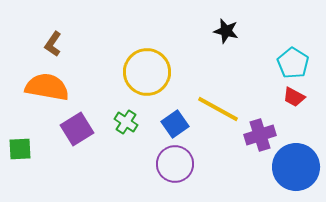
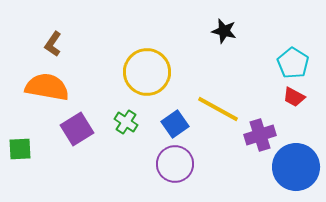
black star: moved 2 px left
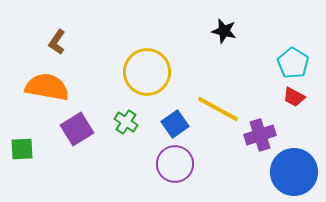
brown L-shape: moved 4 px right, 2 px up
green square: moved 2 px right
blue circle: moved 2 px left, 5 px down
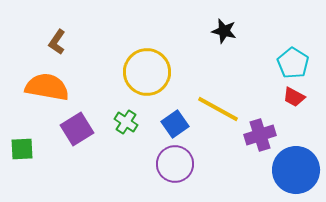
blue circle: moved 2 px right, 2 px up
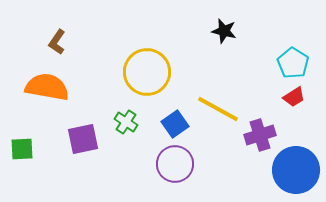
red trapezoid: rotated 60 degrees counterclockwise
purple square: moved 6 px right, 10 px down; rotated 20 degrees clockwise
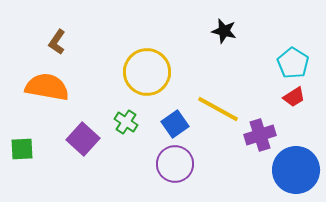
purple square: rotated 36 degrees counterclockwise
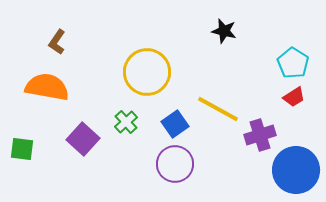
green cross: rotated 15 degrees clockwise
green square: rotated 10 degrees clockwise
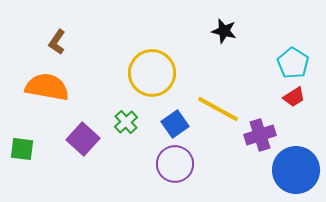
yellow circle: moved 5 px right, 1 px down
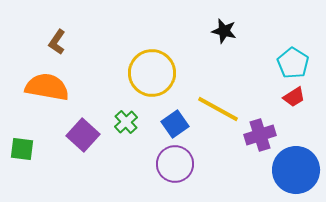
purple square: moved 4 px up
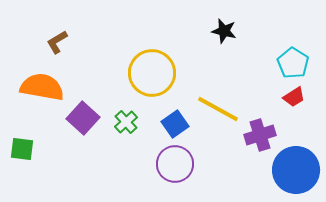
brown L-shape: rotated 25 degrees clockwise
orange semicircle: moved 5 px left
purple square: moved 17 px up
